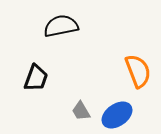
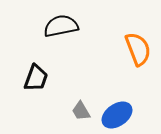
orange semicircle: moved 22 px up
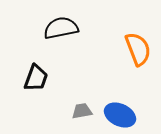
black semicircle: moved 2 px down
gray trapezoid: moved 1 px right; rotated 110 degrees clockwise
blue ellipse: moved 3 px right; rotated 60 degrees clockwise
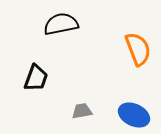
black semicircle: moved 4 px up
blue ellipse: moved 14 px right
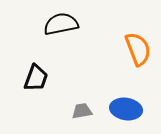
blue ellipse: moved 8 px left, 6 px up; rotated 16 degrees counterclockwise
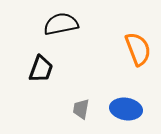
black trapezoid: moved 5 px right, 9 px up
gray trapezoid: moved 1 px left, 2 px up; rotated 70 degrees counterclockwise
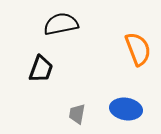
gray trapezoid: moved 4 px left, 5 px down
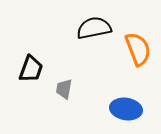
black semicircle: moved 33 px right, 4 px down
black trapezoid: moved 10 px left
gray trapezoid: moved 13 px left, 25 px up
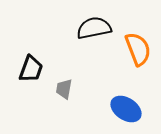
blue ellipse: rotated 24 degrees clockwise
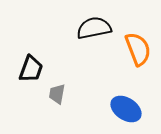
gray trapezoid: moved 7 px left, 5 px down
